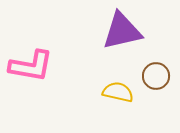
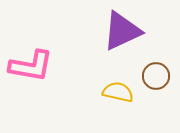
purple triangle: rotated 12 degrees counterclockwise
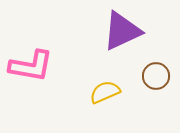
yellow semicircle: moved 13 px left; rotated 36 degrees counterclockwise
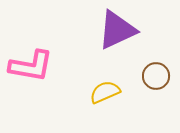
purple triangle: moved 5 px left, 1 px up
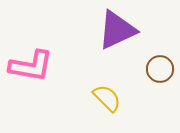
brown circle: moved 4 px right, 7 px up
yellow semicircle: moved 2 px right, 6 px down; rotated 68 degrees clockwise
